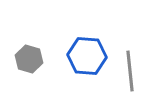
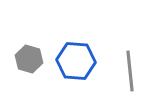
blue hexagon: moved 11 px left, 5 px down
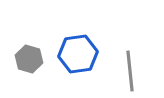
blue hexagon: moved 2 px right, 7 px up; rotated 12 degrees counterclockwise
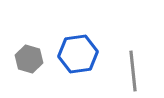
gray line: moved 3 px right
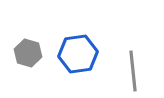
gray hexagon: moved 1 px left, 6 px up
